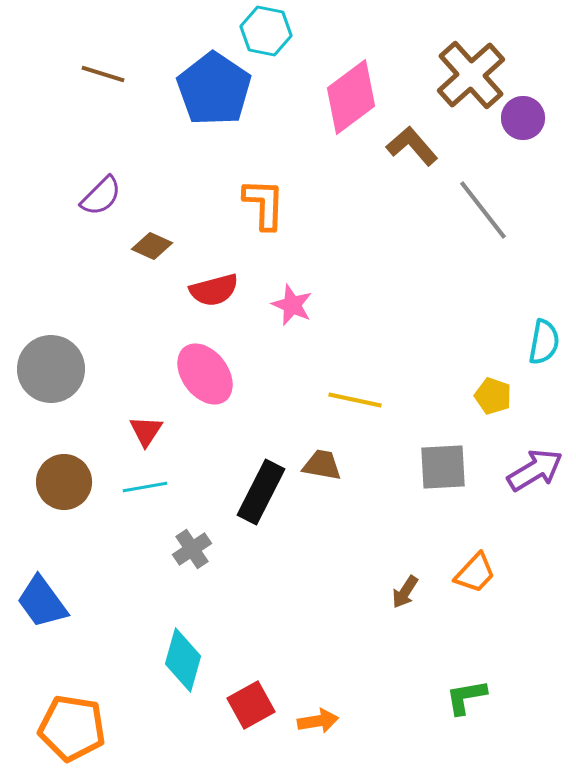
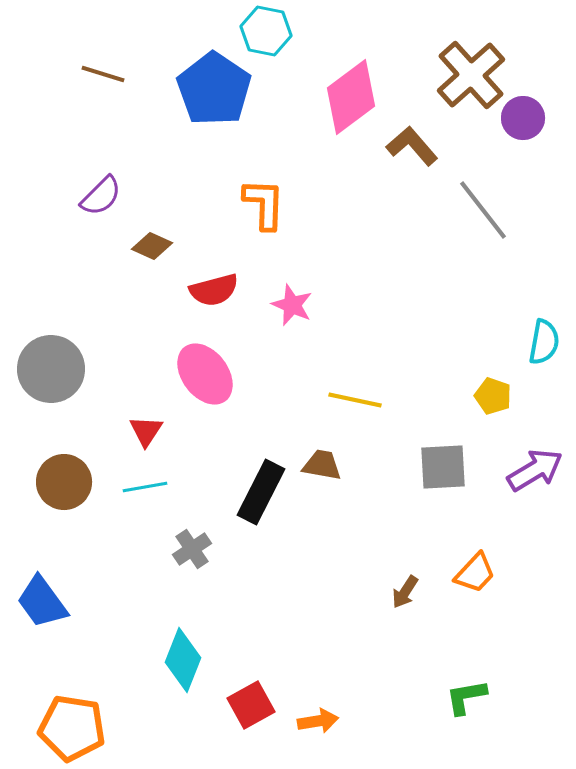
cyan diamond: rotated 6 degrees clockwise
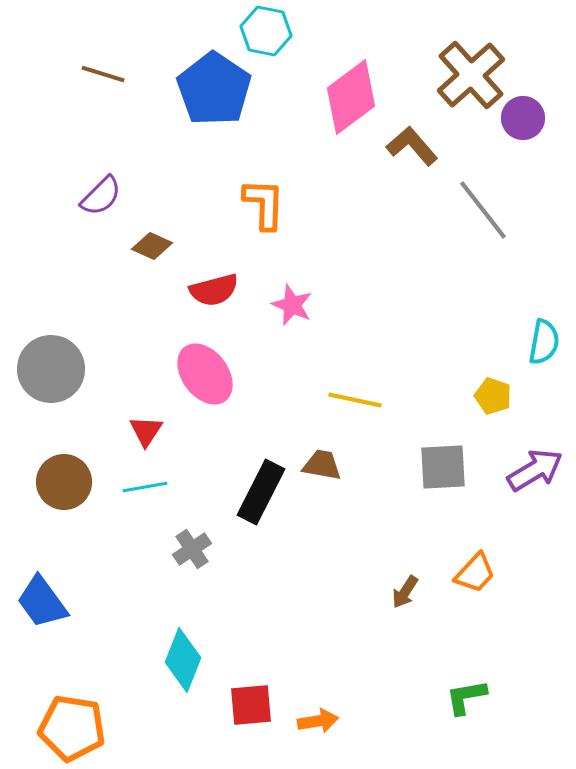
red square: rotated 24 degrees clockwise
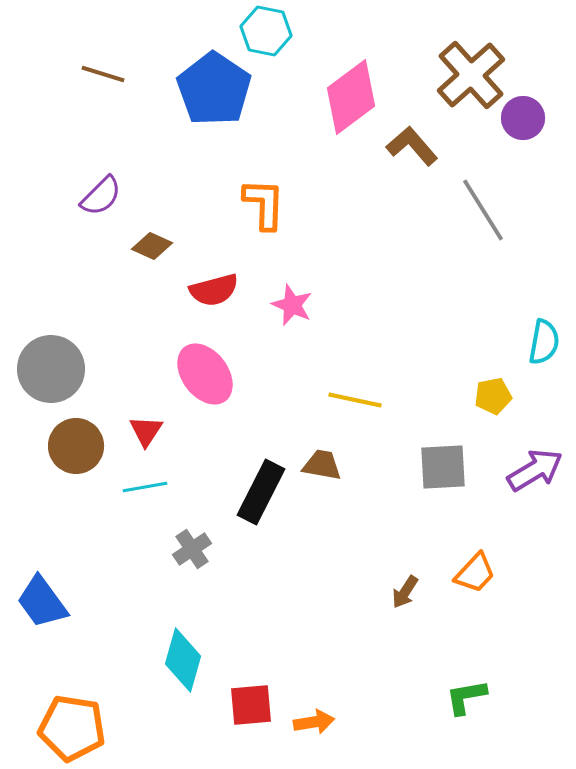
gray line: rotated 6 degrees clockwise
yellow pentagon: rotated 30 degrees counterclockwise
brown circle: moved 12 px right, 36 px up
cyan diamond: rotated 6 degrees counterclockwise
orange arrow: moved 4 px left, 1 px down
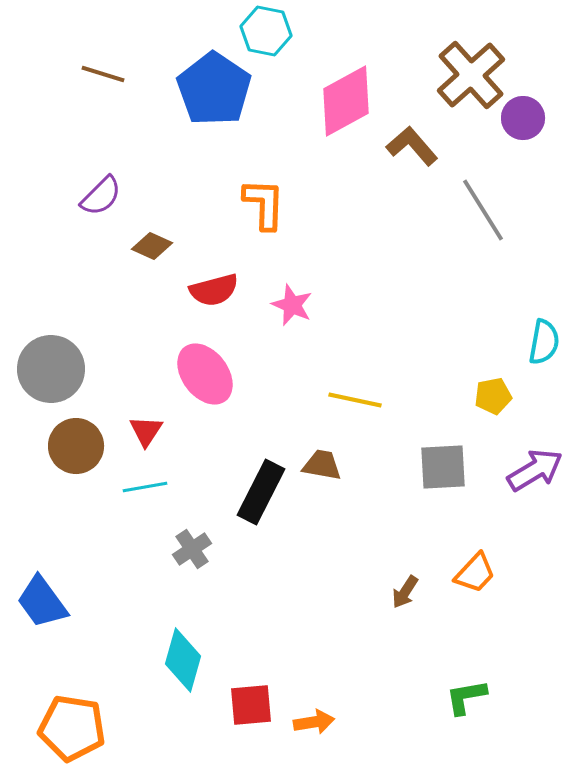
pink diamond: moved 5 px left, 4 px down; rotated 8 degrees clockwise
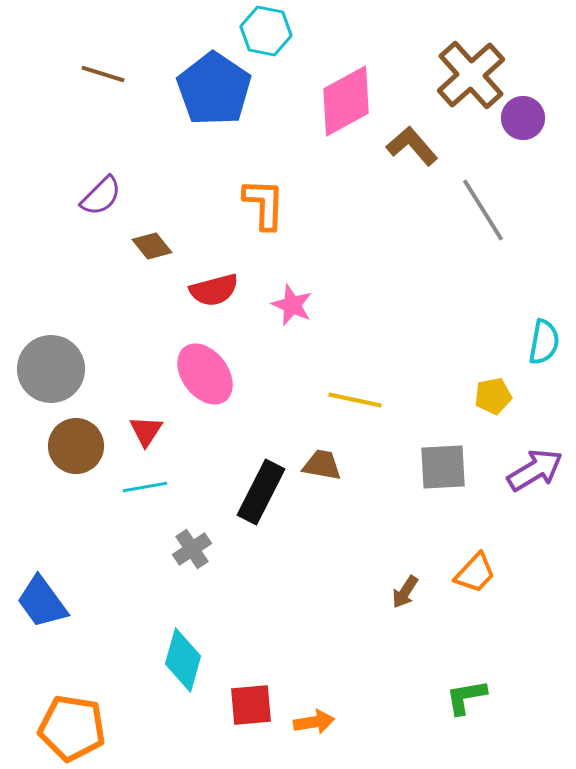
brown diamond: rotated 27 degrees clockwise
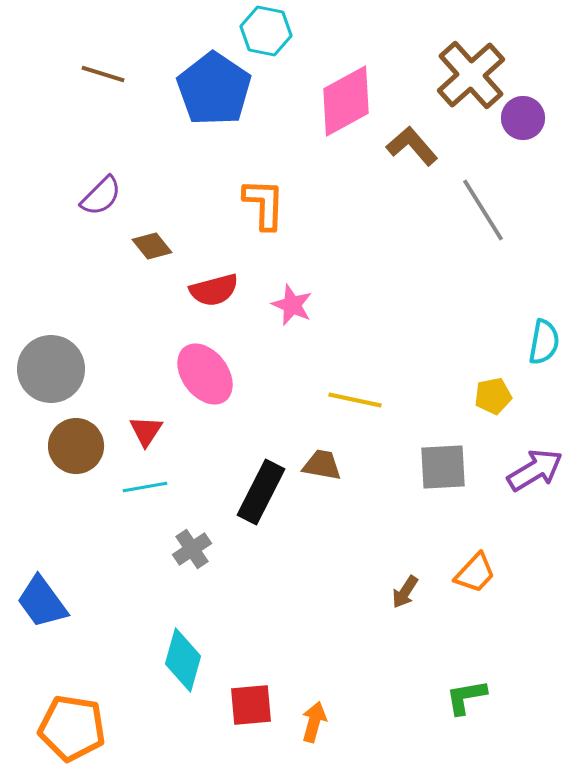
orange arrow: rotated 66 degrees counterclockwise
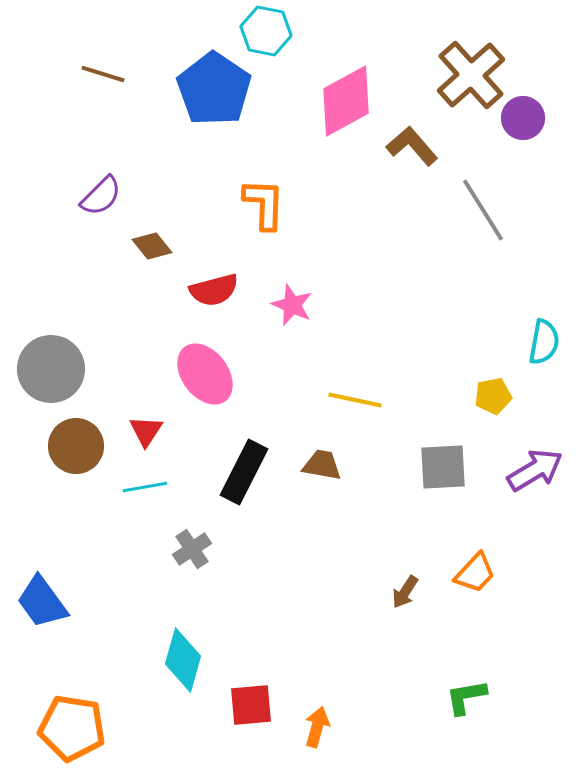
black rectangle: moved 17 px left, 20 px up
orange arrow: moved 3 px right, 5 px down
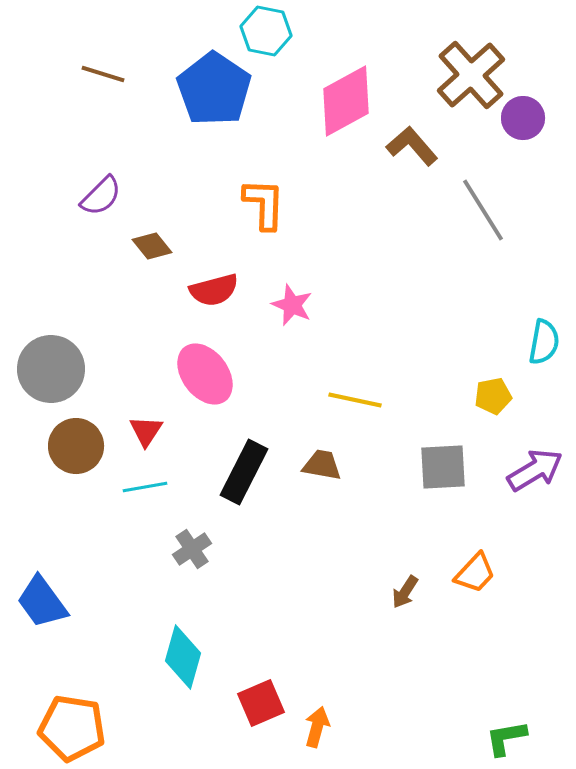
cyan diamond: moved 3 px up
green L-shape: moved 40 px right, 41 px down
red square: moved 10 px right, 2 px up; rotated 18 degrees counterclockwise
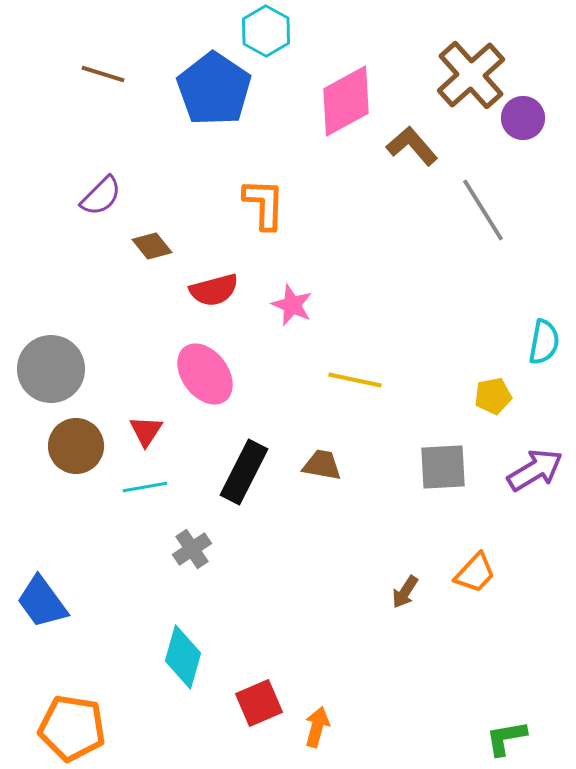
cyan hexagon: rotated 18 degrees clockwise
yellow line: moved 20 px up
red square: moved 2 px left
